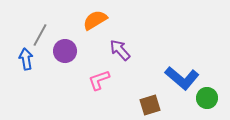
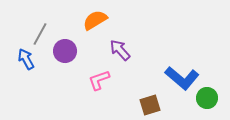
gray line: moved 1 px up
blue arrow: rotated 20 degrees counterclockwise
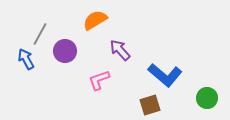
blue L-shape: moved 17 px left, 3 px up
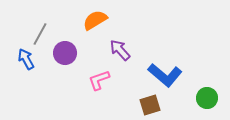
purple circle: moved 2 px down
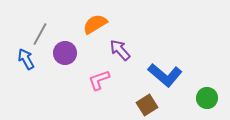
orange semicircle: moved 4 px down
brown square: moved 3 px left; rotated 15 degrees counterclockwise
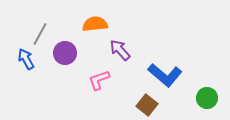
orange semicircle: rotated 25 degrees clockwise
brown square: rotated 20 degrees counterclockwise
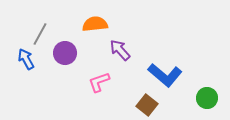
pink L-shape: moved 2 px down
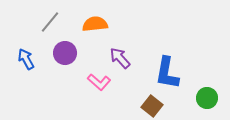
gray line: moved 10 px right, 12 px up; rotated 10 degrees clockwise
purple arrow: moved 8 px down
blue L-shape: moved 2 px right, 2 px up; rotated 60 degrees clockwise
pink L-shape: rotated 120 degrees counterclockwise
brown square: moved 5 px right, 1 px down
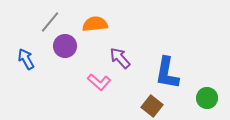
purple circle: moved 7 px up
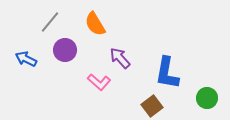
orange semicircle: rotated 115 degrees counterclockwise
purple circle: moved 4 px down
blue arrow: rotated 35 degrees counterclockwise
brown square: rotated 15 degrees clockwise
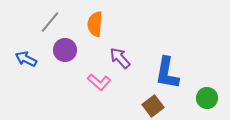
orange semicircle: rotated 35 degrees clockwise
brown square: moved 1 px right
